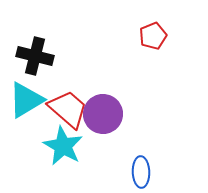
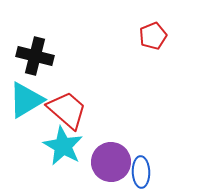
red trapezoid: moved 1 px left, 1 px down
purple circle: moved 8 px right, 48 px down
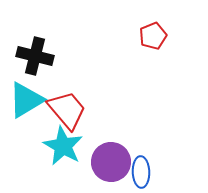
red trapezoid: rotated 9 degrees clockwise
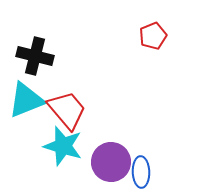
cyan triangle: rotated 9 degrees clockwise
cyan star: rotated 12 degrees counterclockwise
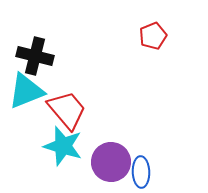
cyan triangle: moved 9 px up
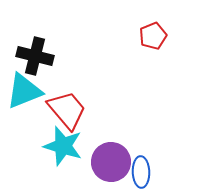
cyan triangle: moved 2 px left
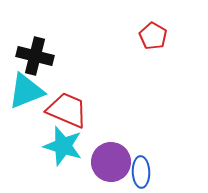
red pentagon: rotated 20 degrees counterclockwise
cyan triangle: moved 2 px right
red trapezoid: rotated 27 degrees counterclockwise
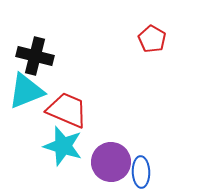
red pentagon: moved 1 px left, 3 px down
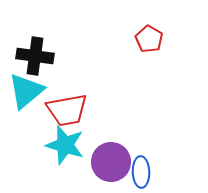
red pentagon: moved 3 px left
black cross: rotated 6 degrees counterclockwise
cyan triangle: rotated 18 degrees counterclockwise
red trapezoid: rotated 147 degrees clockwise
cyan star: moved 2 px right, 1 px up
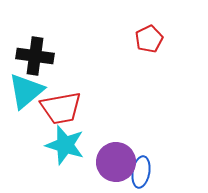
red pentagon: rotated 16 degrees clockwise
red trapezoid: moved 6 px left, 2 px up
purple circle: moved 5 px right
blue ellipse: rotated 12 degrees clockwise
